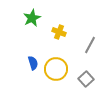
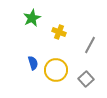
yellow circle: moved 1 px down
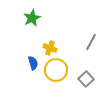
yellow cross: moved 9 px left, 16 px down
gray line: moved 1 px right, 3 px up
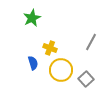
yellow circle: moved 5 px right
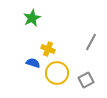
yellow cross: moved 2 px left, 1 px down
blue semicircle: rotated 56 degrees counterclockwise
yellow circle: moved 4 px left, 3 px down
gray square: moved 1 px down; rotated 14 degrees clockwise
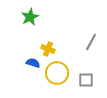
green star: moved 2 px left, 1 px up
gray square: rotated 28 degrees clockwise
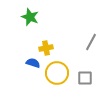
green star: rotated 24 degrees counterclockwise
yellow cross: moved 2 px left, 1 px up; rotated 32 degrees counterclockwise
gray square: moved 1 px left, 2 px up
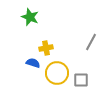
gray square: moved 4 px left, 2 px down
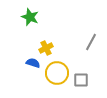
yellow cross: rotated 16 degrees counterclockwise
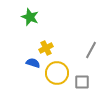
gray line: moved 8 px down
gray square: moved 1 px right, 2 px down
